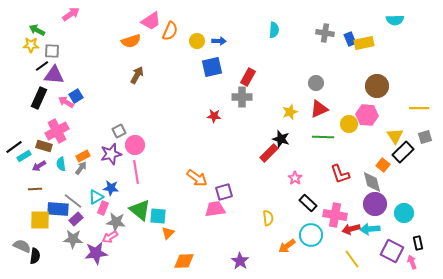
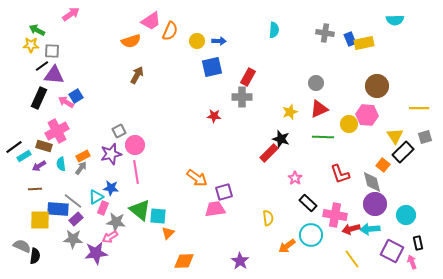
cyan circle at (404, 213): moved 2 px right, 2 px down
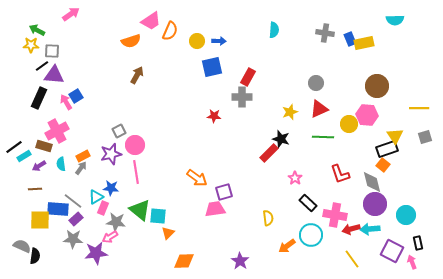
pink arrow at (66, 102): rotated 28 degrees clockwise
black rectangle at (403, 152): moved 16 px left, 3 px up; rotated 25 degrees clockwise
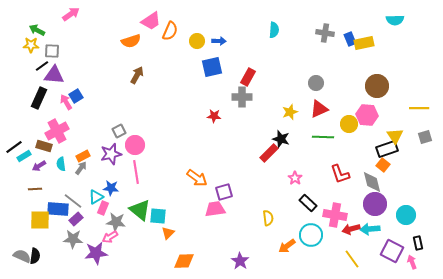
gray semicircle at (22, 246): moved 10 px down
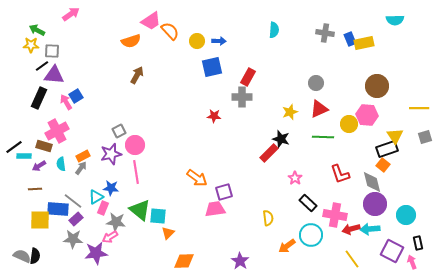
orange semicircle at (170, 31): rotated 66 degrees counterclockwise
cyan rectangle at (24, 156): rotated 32 degrees clockwise
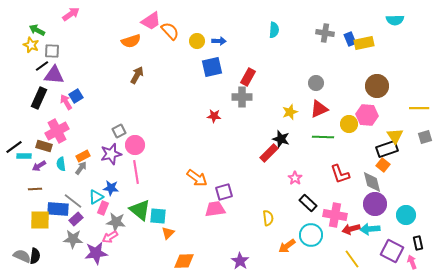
yellow star at (31, 45): rotated 21 degrees clockwise
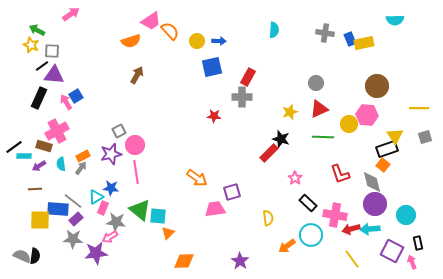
purple square at (224, 192): moved 8 px right
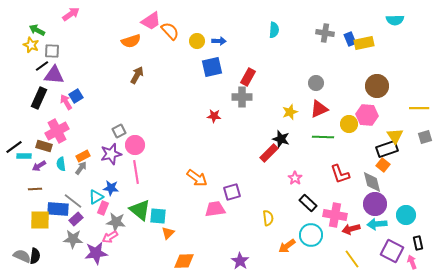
cyan arrow at (370, 229): moved 7 px right, 5 px up
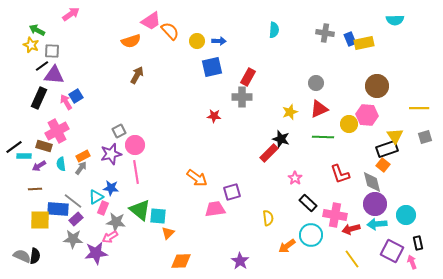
orange diamond at (184, 261): moved 3 px left
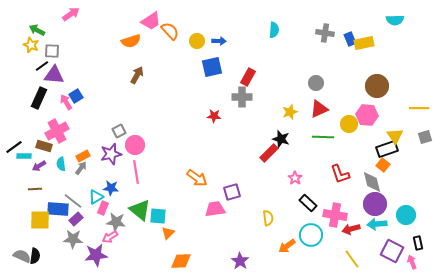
purple star at (96, 253): moved 2 px down
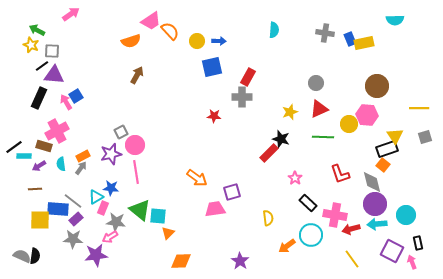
gray square at (119, 131): moved 2 px right, 1 px down
